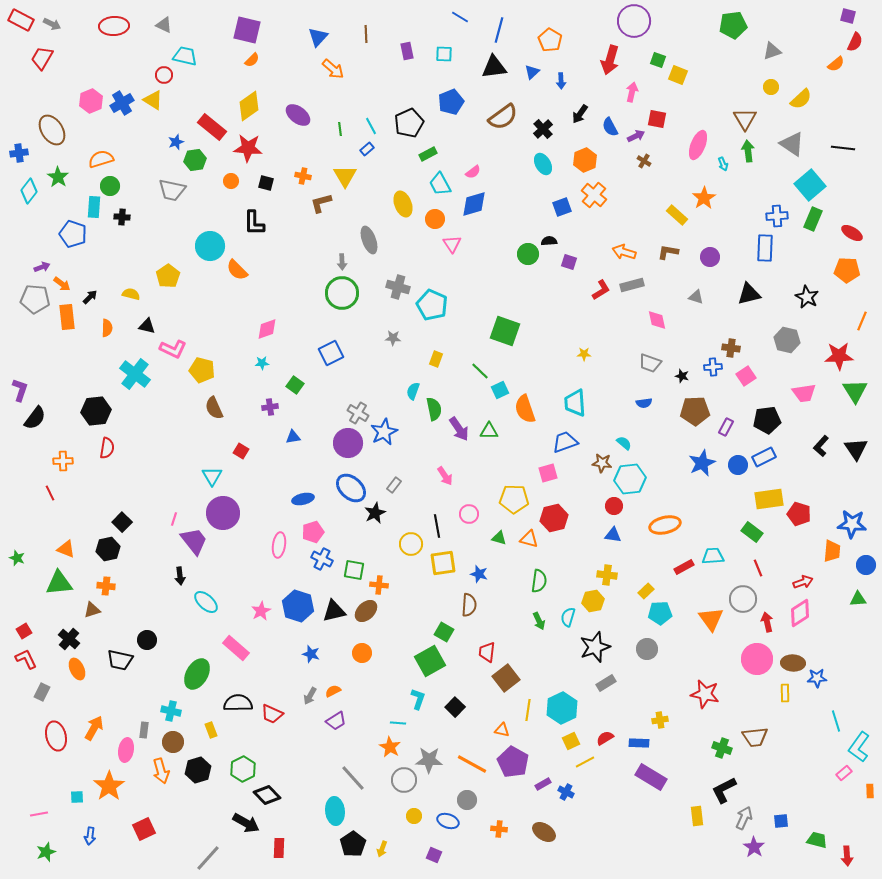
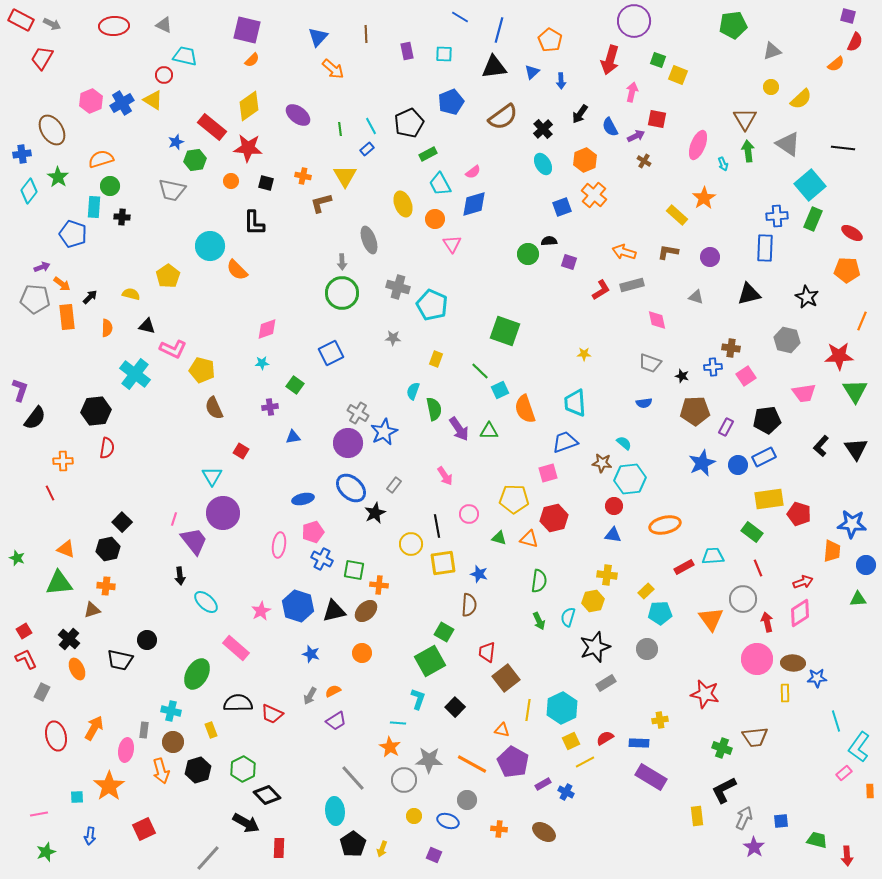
gray triangle at (792, 144): moved 4 px left
blue cross at (19, 153): moved 3 px right, 1 px down
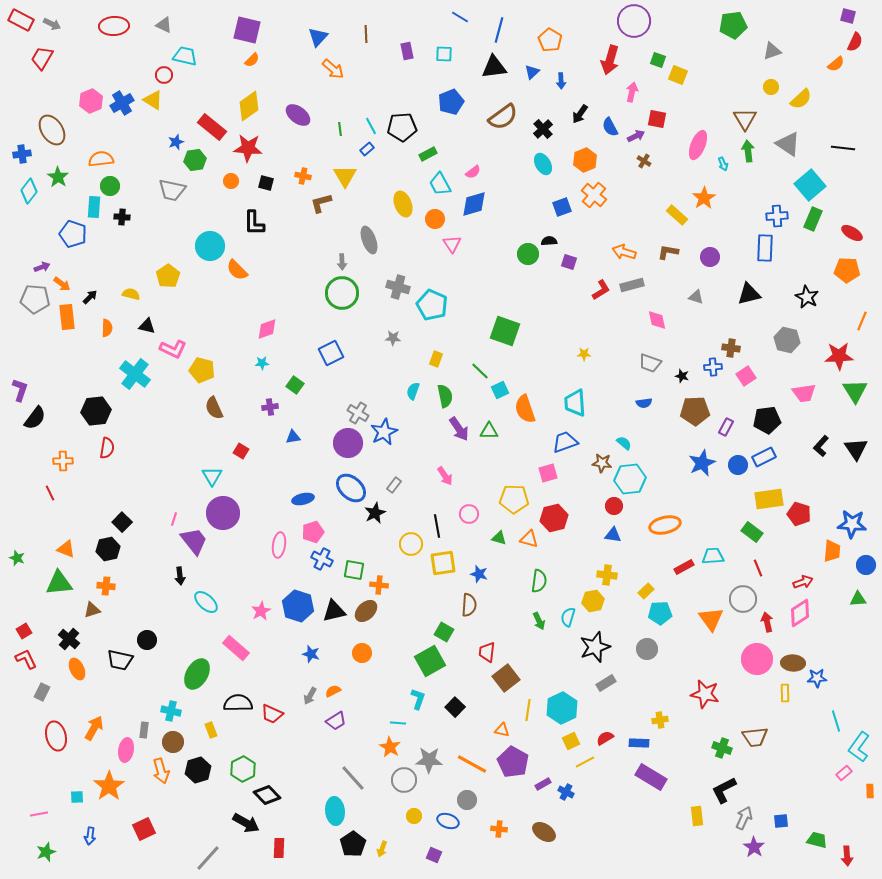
black pentagon at (409, 123): moved 7 px left, 4 px down; rotated 20 degrees clockwise
orange semicircle at (101, 159): rotated 10 degrees clockwise
green semicircle at (434, 409): moved 11 px right, 13 px up
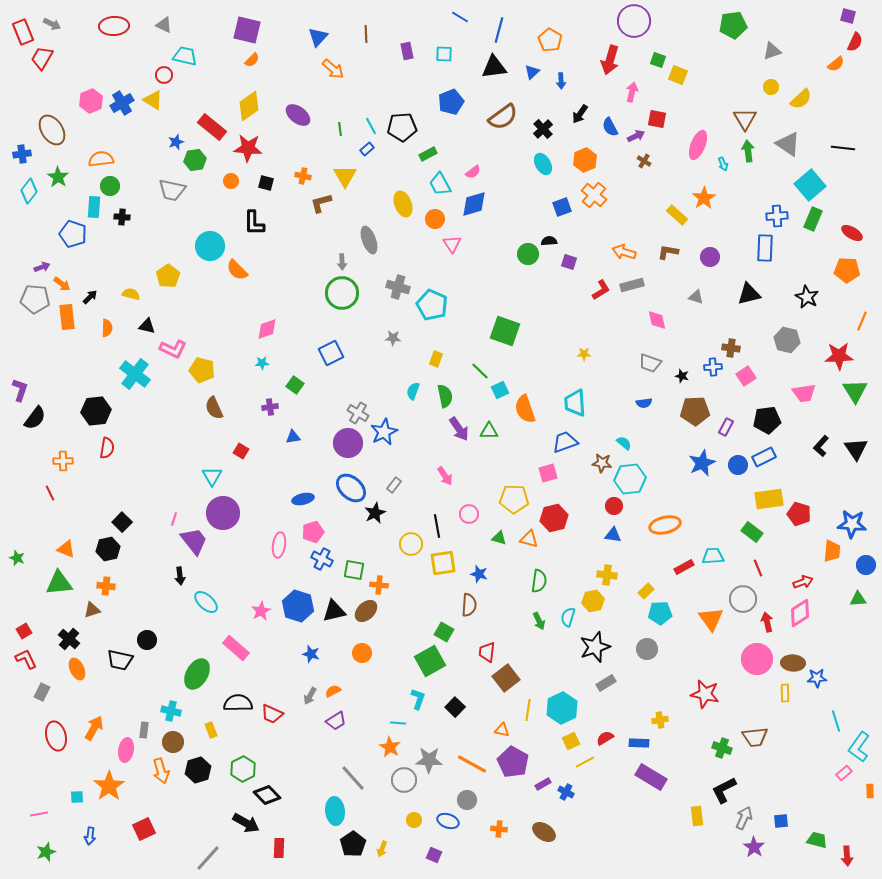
red rectangle at (21, 20): moved 2 px right, 12 px down; rotated 40 degrees clockwise
yellow circle at (414, 816): moved 4 px down
